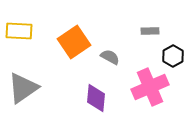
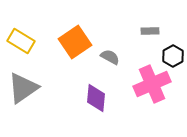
yellow rectangle: moved 2 px right, 10 px down; rotated 28 degrees clockwise
orange square: moved 1 px right
pink cross: moved 2 px right, 3 px up
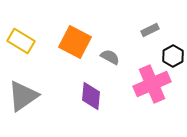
gray rectangle: moved 1 px up; rotated 24 degrees counterclockwise
orange square: rotated 28 degrees counterclockwise
gray triangle: moved 8 px down
purple diamond: moved 5 px left, 2 px up
